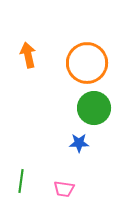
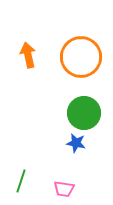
orange circle: moved 6 px left, 6 px up
green circle: moved 10 px left, 5 px down
blue star: moved 3 px left; rotated 12 degrees clockwise
green line: rotated 10 degrees clockwise
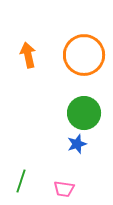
orange circle: moved 3 px right, 2 px up
blue star: moved 1 px right, 1 px down; rotated 30 degrees counterclockwise
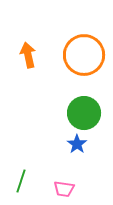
blue star: rotated 18 degrees counterclockwise
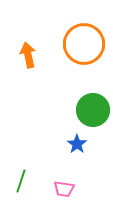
orange circle: moved 11 px up
green circle: moved 9 px right, 3 px up
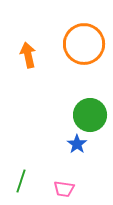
green circle: moved 3 px left, 5 px down
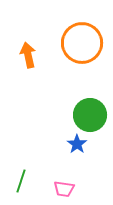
orange circle: moved 2 px left, 1 px up
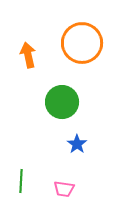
green circle: moved 28 px left, 13 px up
green line: rotated 15 degrees counterclockwise
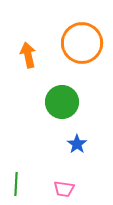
green line: moved 5 px left, 3 px down
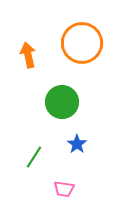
green line: moved 18 px right, 27 px up; rotated 30 degrees clockwise
